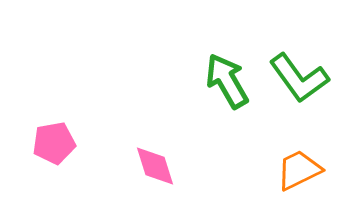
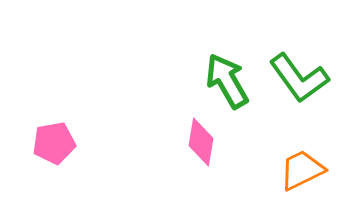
pink diamond: moved 46 px right, 24 px up; rotated 27 degrees clockwise
orange trapezoid: moved 3 px right
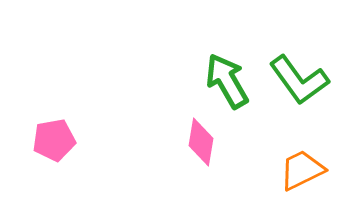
green L-shape: moved 2 px down
pink pentagon: moved 3 px up
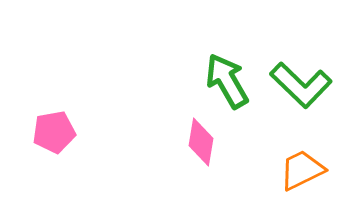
green L-shape: moved 2 px right, 5 px down; rotated 10 degrees counterclockwise
pink pentagon: moved 8 px up
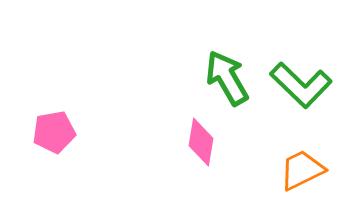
green arrow: moved 3 px up
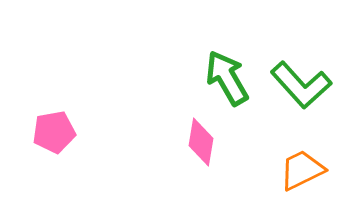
green L-shape: rotated 4 degrees clockwise
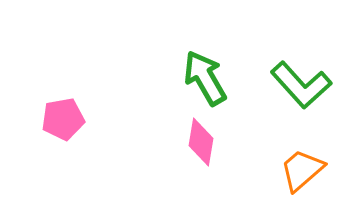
green arrow: moved 22 px left
pink pentagon: moved 9 px right, 13 px up
orange trapezoid: rotated 15 degrees counterclockwise
